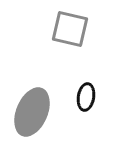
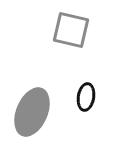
gray square: moved 1 px right, 1 px down
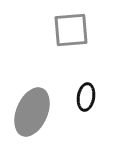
gray square: rotated 18 degrees counterclockwise
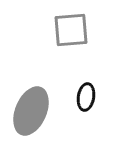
gray ellipse: moved 1 px left, 1 px up
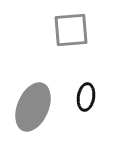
gray ellipse: moved 2 px right, 4 px up
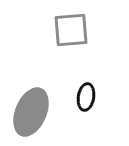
gray ellipse: moved 2 px left, 5 px down
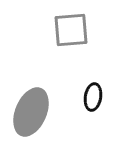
black ellipse: moved 7 px right
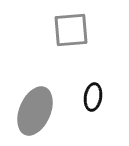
gray ellipse: moved 4 px right, 1 px up
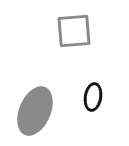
gray square: moved 3 px right, 1 px down
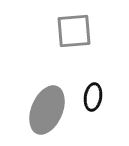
gray ellipse: moved 12 px right, 1 px up
